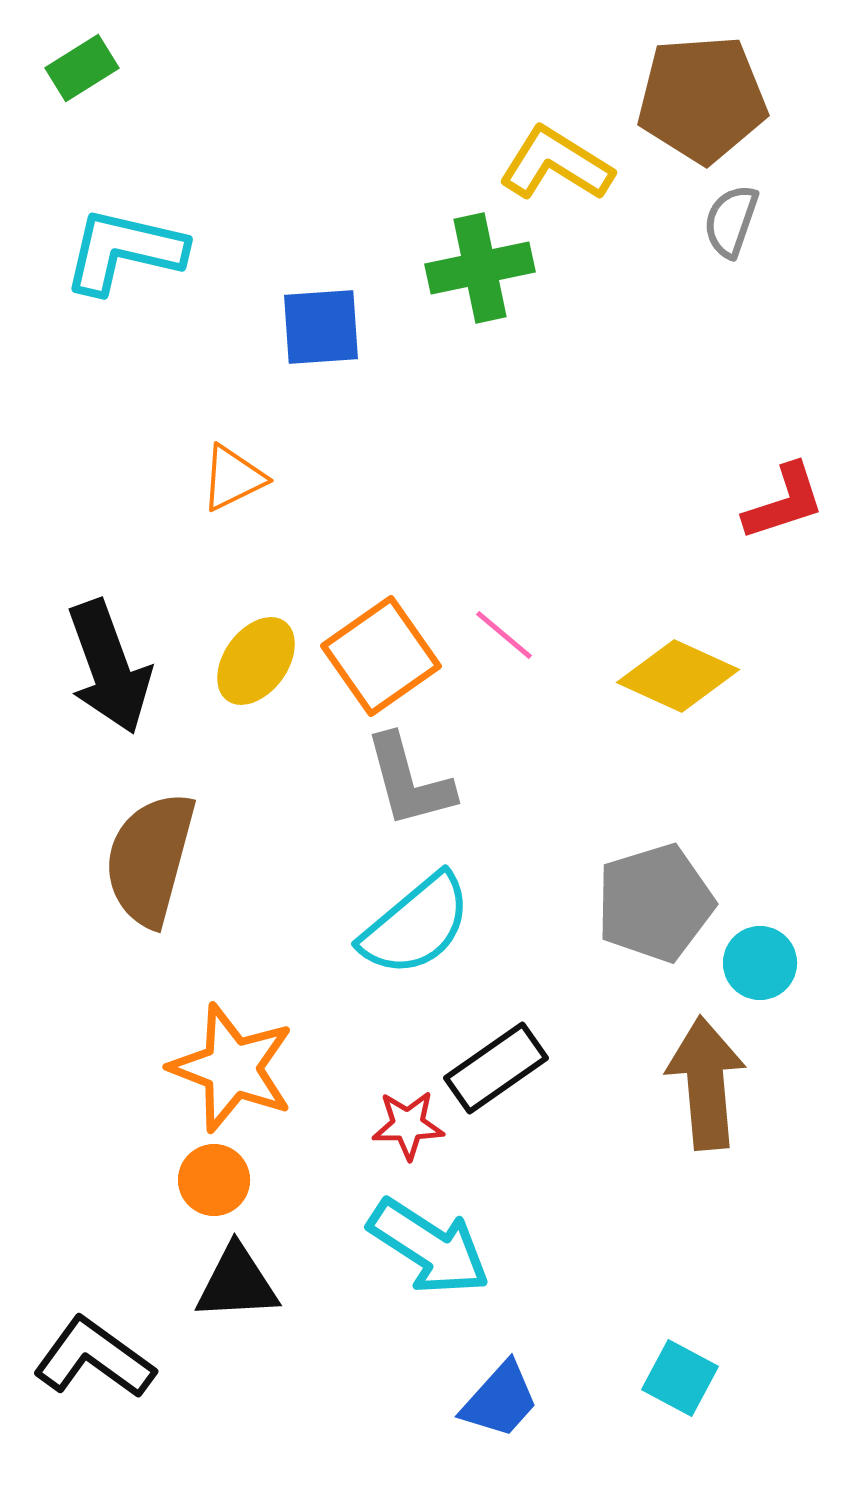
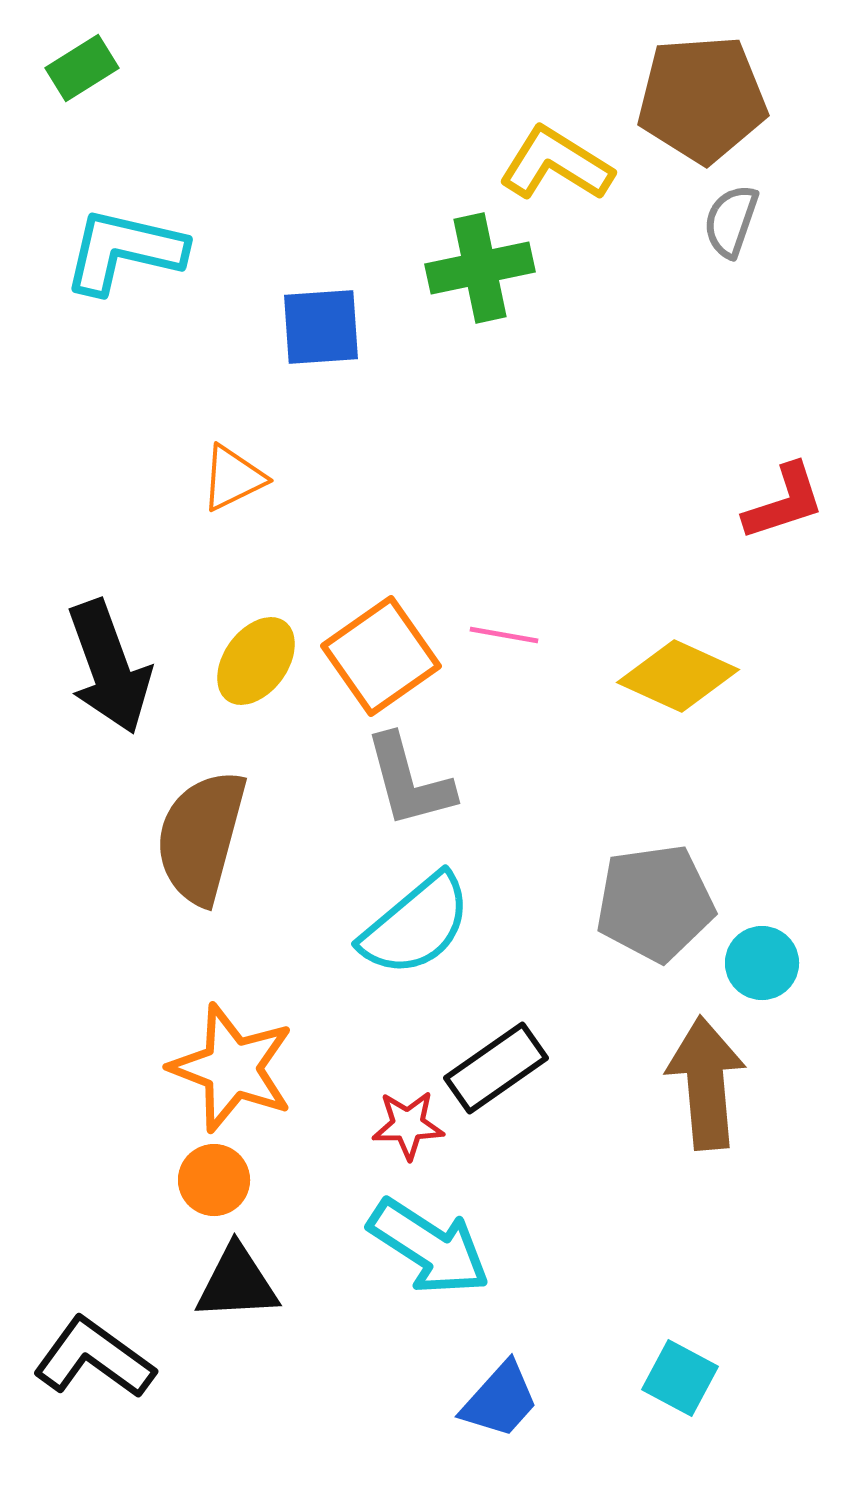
pink line: rotated 30 degrees counterclockwise
brown semicircle: moved 51 px right, 22 px up
gray pentagon: rotated 9 degrees clockwise
cyan circle: moved 2 px right
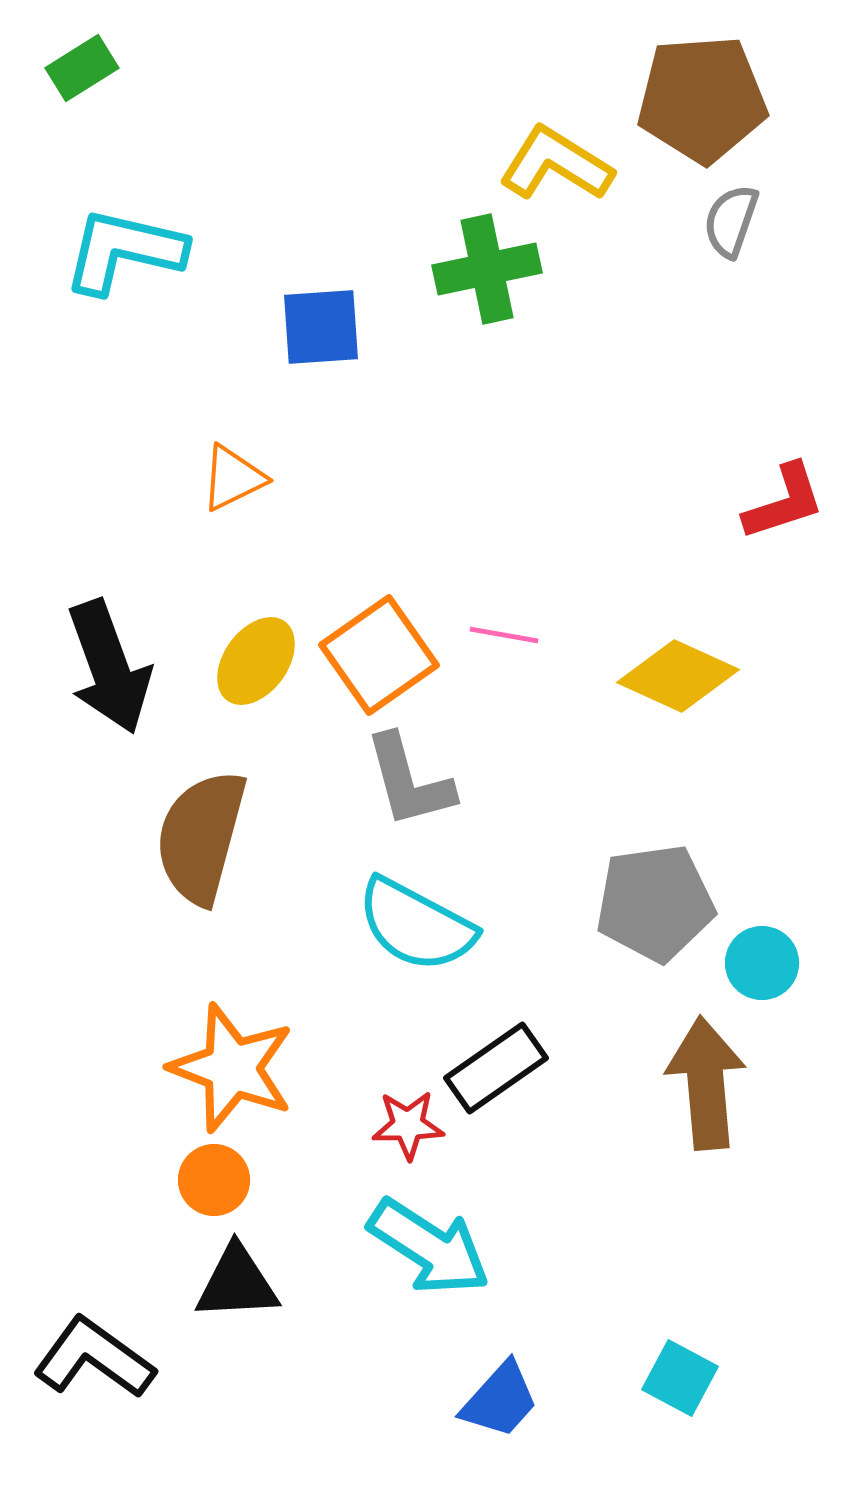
green cross: moved 7 px right, 1 px down
orange square: moved 2 px left, 1 px up
cyan semicircle: rotated 68 degrees clockwise
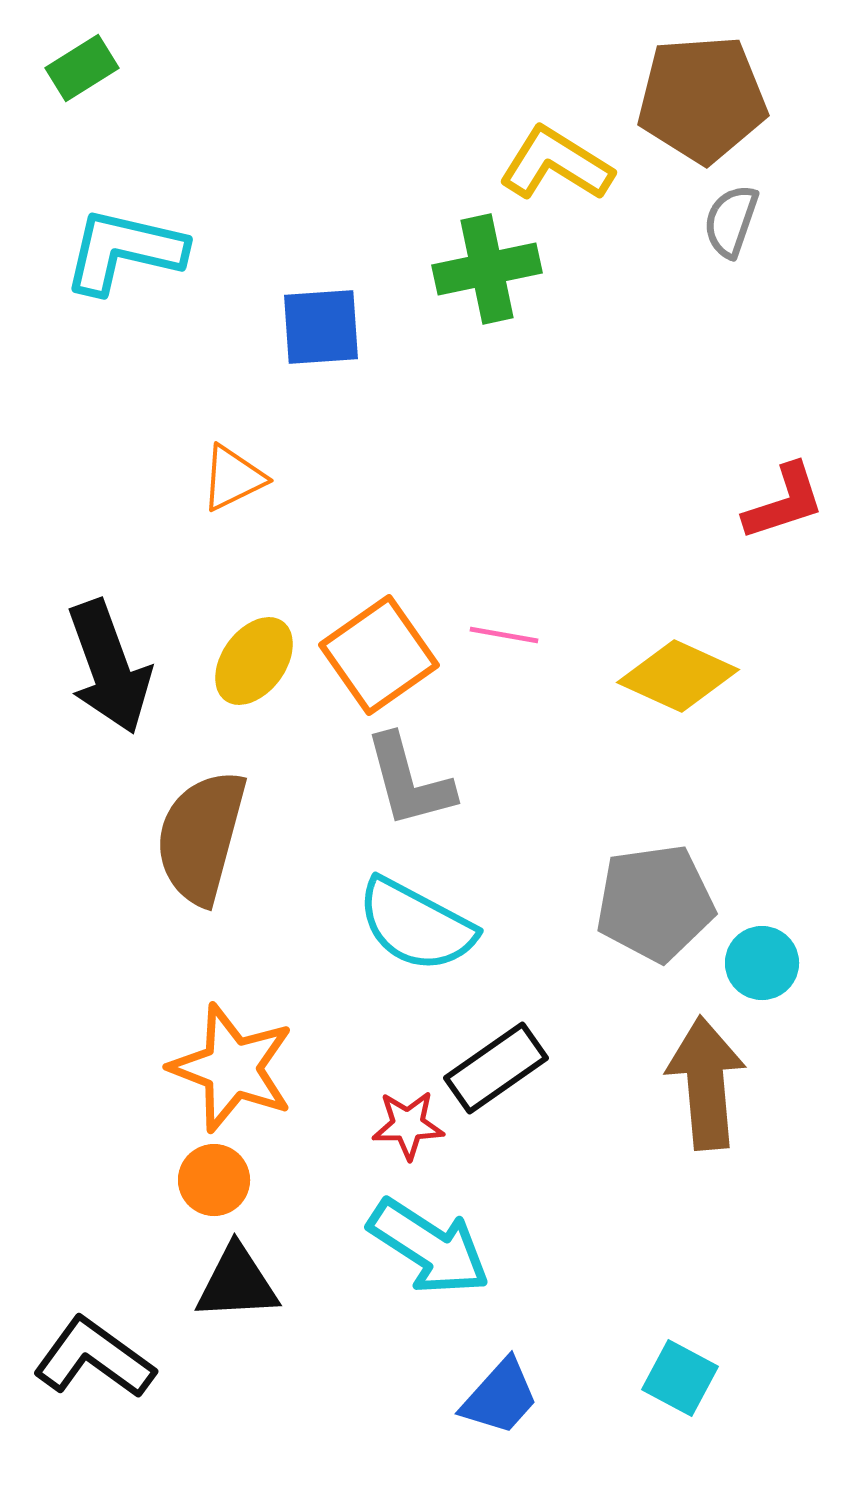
yellow ellipse: moved 2 px left
blue trapezoid: moved 3 px up
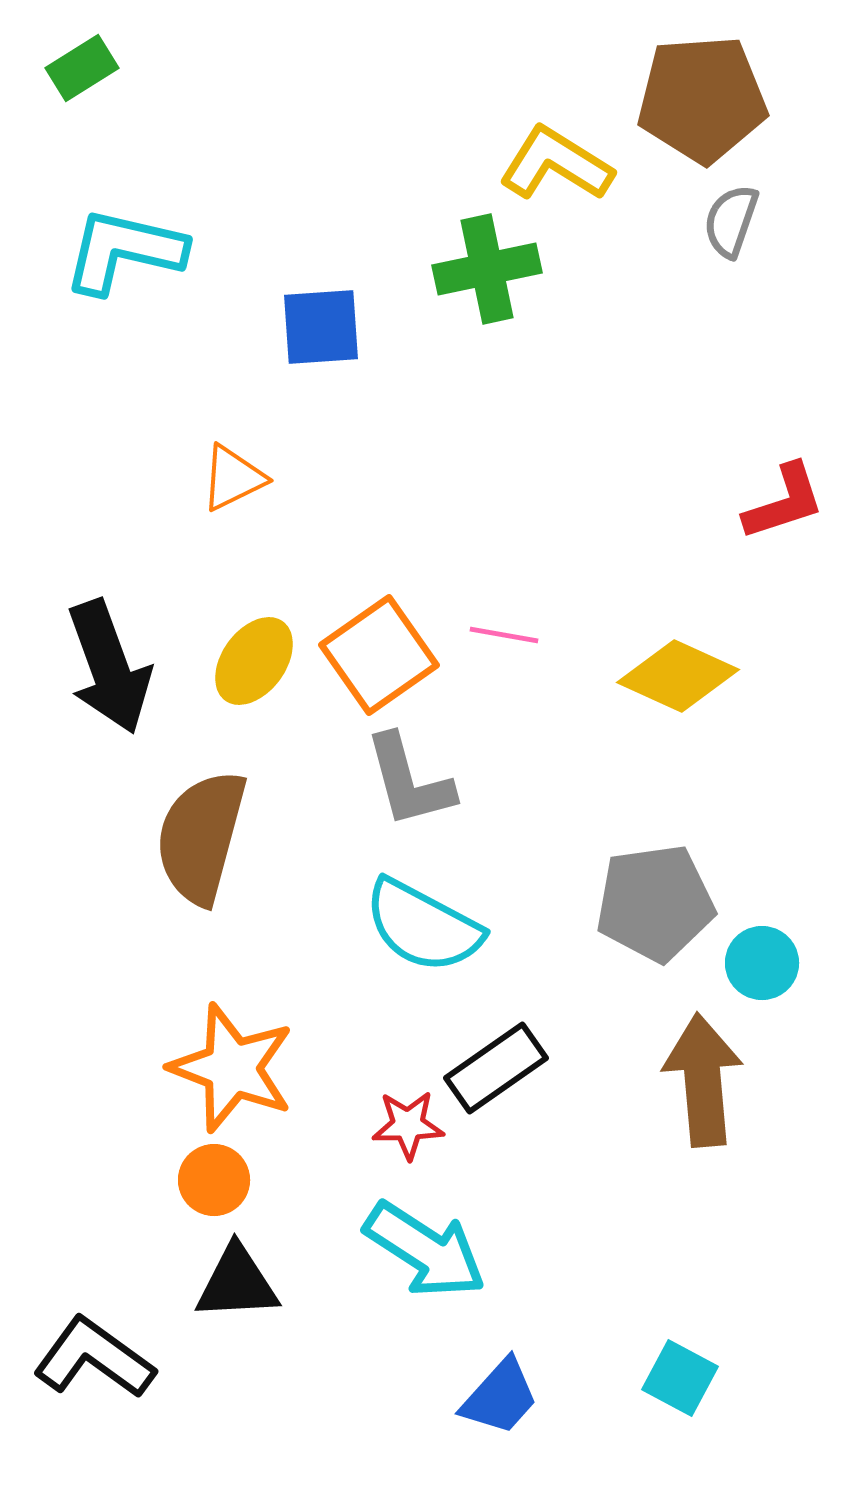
cyan semicircle: moved 7 px right, 1 px down
brown arrow: moved 3 px left, 3 px up
cyan arrow: moved 4 px left, 3 px down
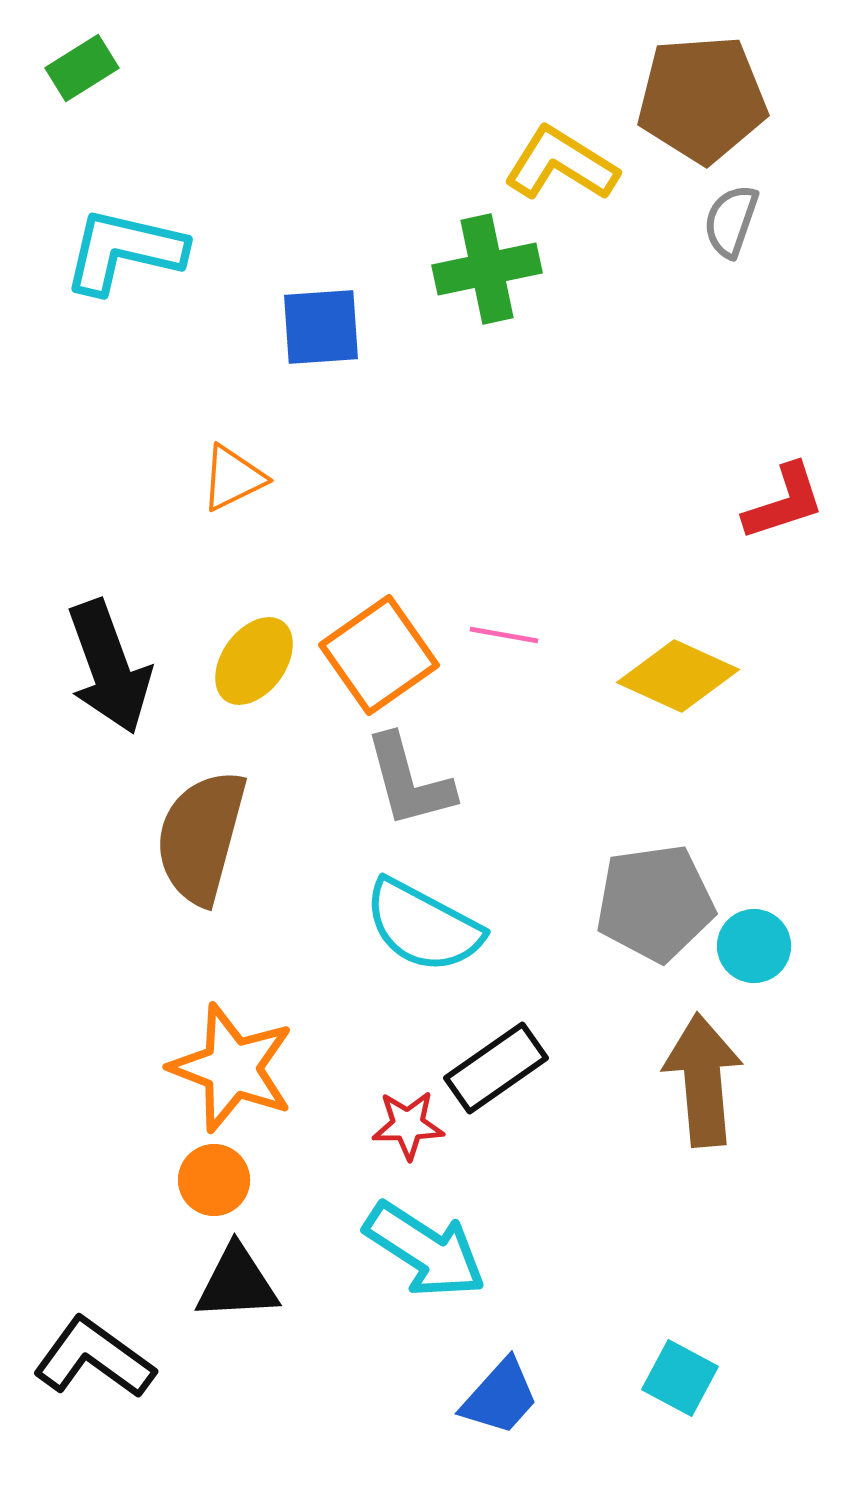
yellow L-shape: moved 5 px right
cyan circle: moved 8 px left, 17 px up
